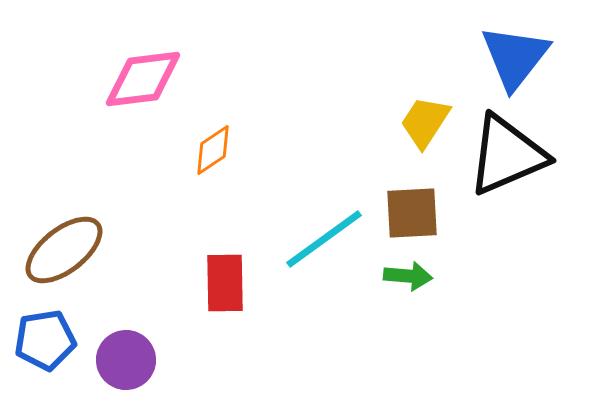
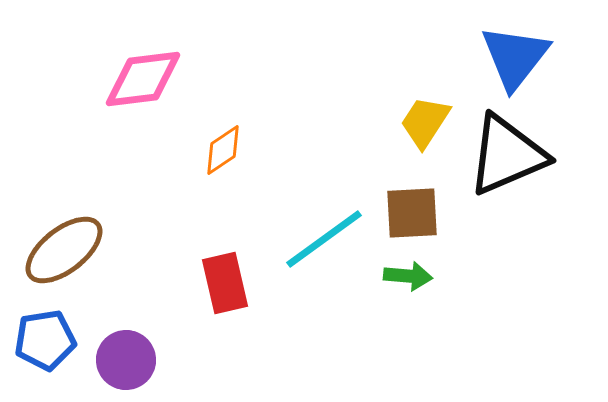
orange diamond: moved 10 px right
red rectangle: rotated 12 degrees counterclockwise
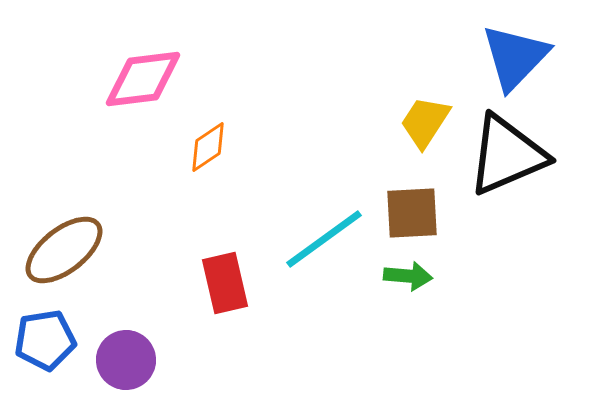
blue triangle: rotated 6 degrees clockwise
orange diamond: moved 15 px left, 3 px up
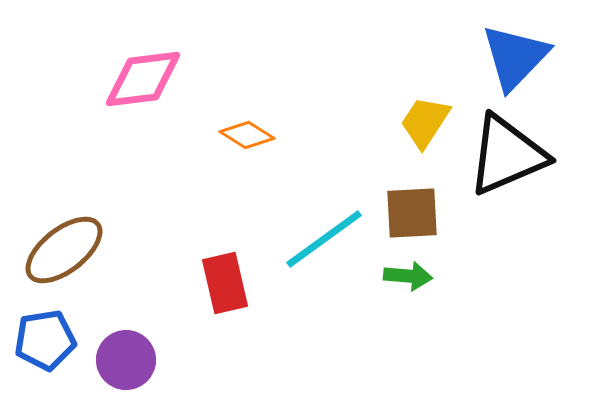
orange diamond: moved 39 px right, 12 px up; rotated 66 degrees clockwise
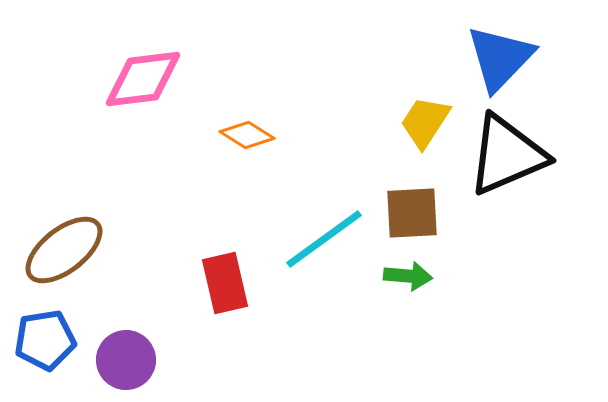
blue triangle: moved 15 px left, 1 px down
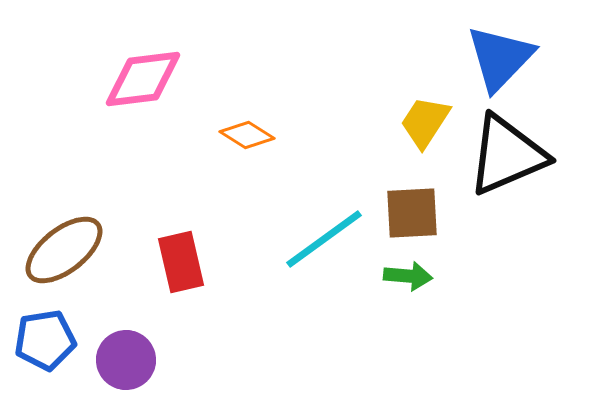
red rectangle: moved 44 px left, 21 px up
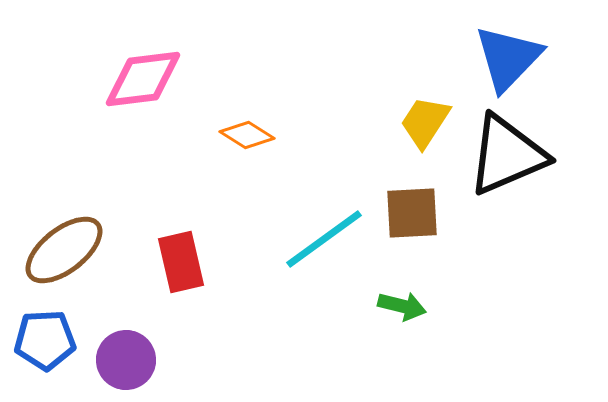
blue triangle: moved 8 px right
green arrow: moved 6 px left, 30 px down; rotated 9 degrees clockwise
blue pentagon: rotated 6 degrees clockwise
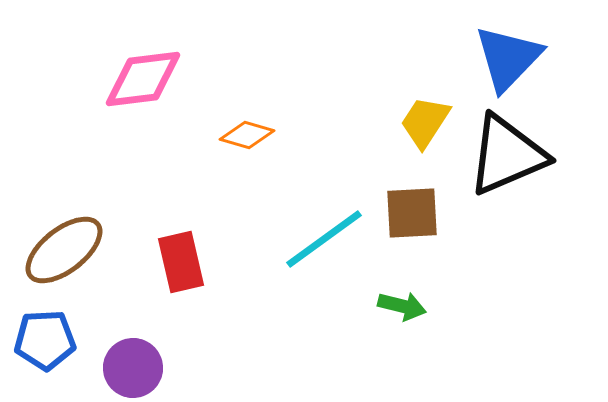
orange diamond: rotated 16 degrees counterclockwise
purple circle: moved 7 px right, 8 px down
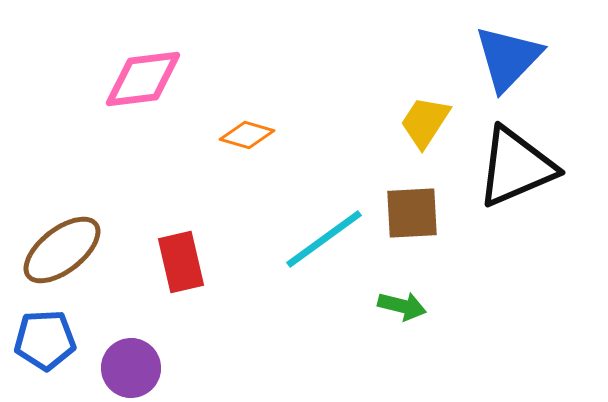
black triangle: moved 9 px right, 12 px down
brown ellipse: moved 2 px left
purple circle: moved 2 px left
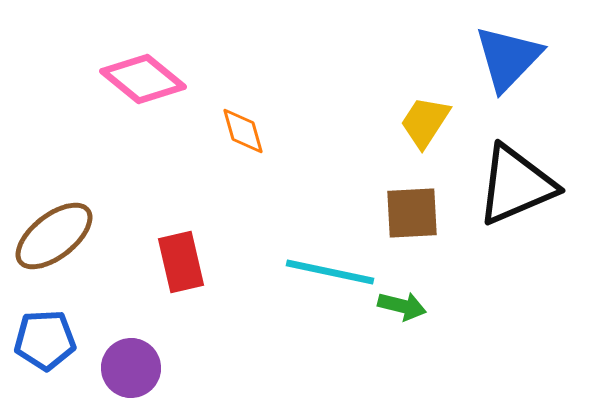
pink diamond: rotated 46 degrees clockwise
orange diamond: moved 4 px left, 4 px up; rotated 58 degrees clockwise
black triangle: moved 18 px down
cyan line: moved 6 px right, 33 px down; rotated 48 degrees clockwise
brown ellipse: moved 8 px left, 14 px up
